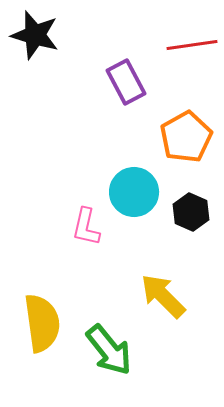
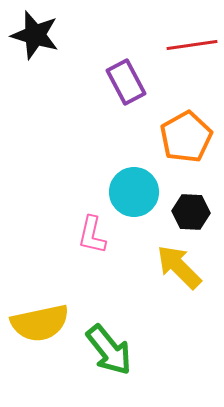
black hexagon: rotated 21 degrees counterclockwise
pink L-shape: moved 6 px right, 8 px down
yellow arrow: moved 16 px right, 29 px up
yellow semicircle: moved 2 px left; rotated 86 degrees clockwise
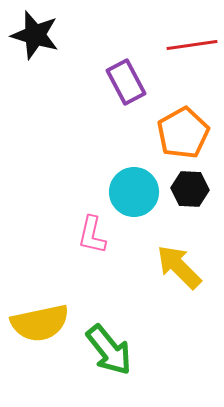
orange pentagon: moved 3 px left, 4 px up
black hexagon: moved 1 px left, 23 px up
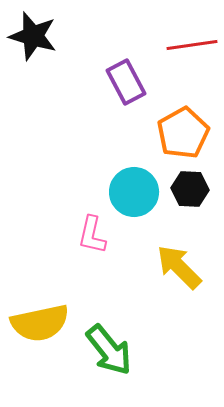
black star: moved 2 px left, 1 px down
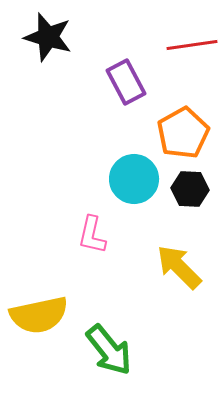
black star: moved 15 px right, 1 px down
cyan circle: moved 13 px up
yellow semicircle: moved 1 px left, 8 px up
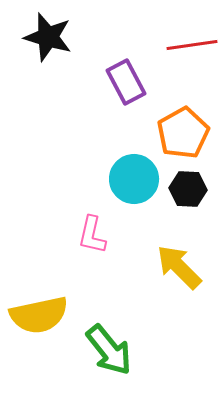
black hexagon: moved 2 px left
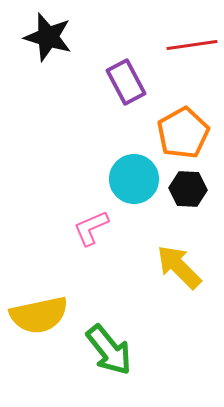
pink L-shape: moved 1 px left, 7 px up; rotated 54 degrees clockwise
